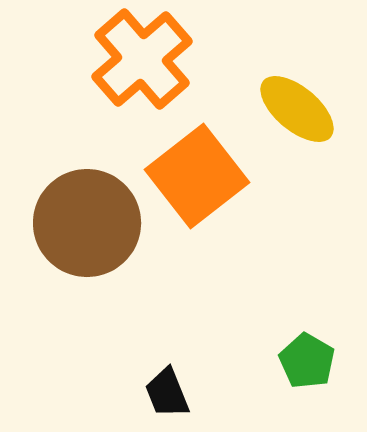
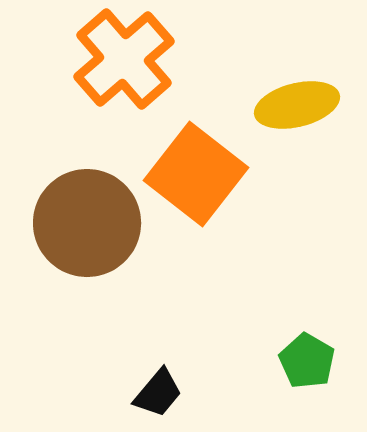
orange cross: moved 18 px left
yellow ellipse: moved 4 px up; rotated 54 degrees counterclockwise
orange square: moved 1 px left, 2 px up; rotated 14 degrees counterclockwise
black trapezoid: moved 9 px left; rotated 118 degrees counterclockwise
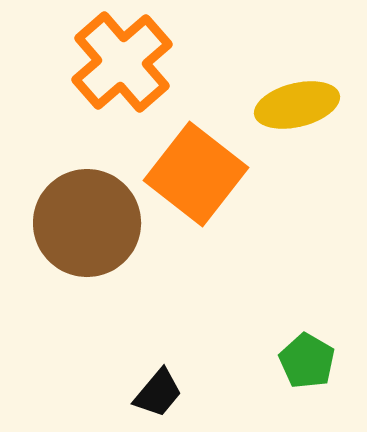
orange cross: moved 2 px left, 3 px down
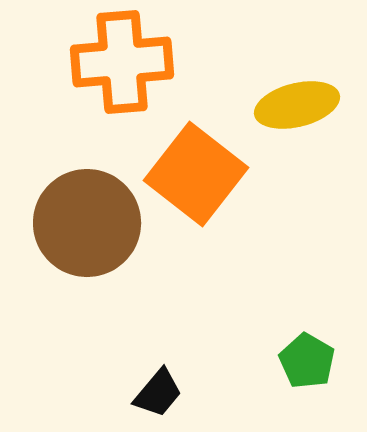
orange cross: rotated 36 degrees clockwise
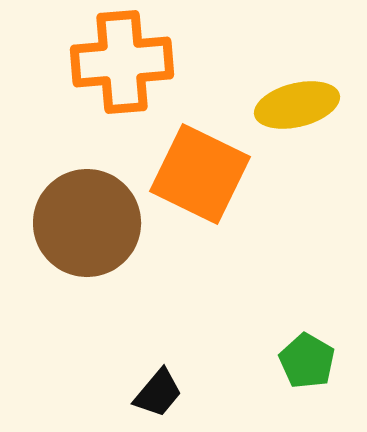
orange square: moved 4 px right; rotated 12 degrees counterclockwise
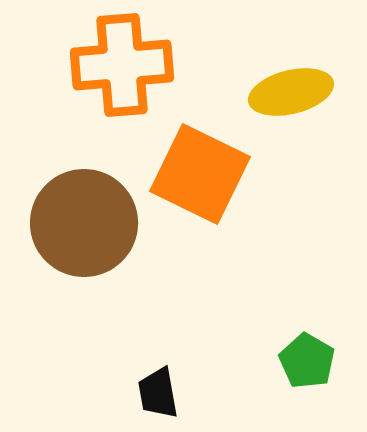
orange cross: moved 3 px down
yellow ellipse: moved 6 px left, 13 px up
brown circle: moved 3 px left
black trapezoid: rotated 130 degrees clockwise
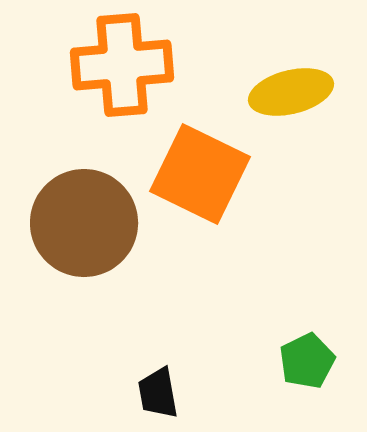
green pentagon: rotated 16 degrees clockwise
